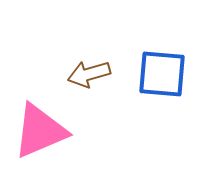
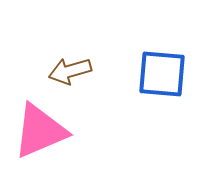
brown arrow: moved 19 px left, 3 px up
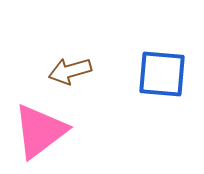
pink triangle: rotated 14 degrees counterclockwise
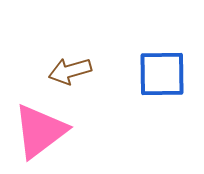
blue square: rotated 6 degrees counterclockwise
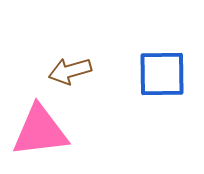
pink triangle: rotated 30 degrees clockwise
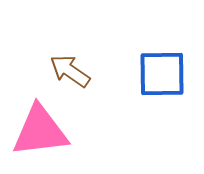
brown arrow: rotated 51 degrees clockwise
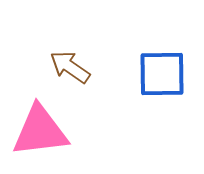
brown arrow: moved 4 px up
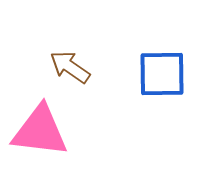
pink triangle: rotated 14 degrees clockwise
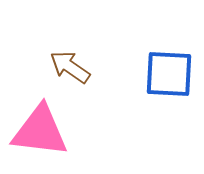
blue square: moved 7 px right; rotated 4 degrees clockwise
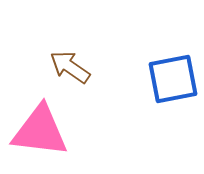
blue square: moved 4 px right, 5 px down; rotated 14 degrees counterclockwise
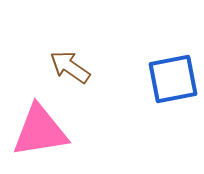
pink triangle: rotated 16 degrees counterclockwise
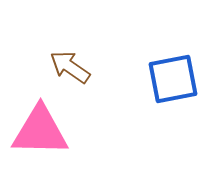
pink triangle: rotated 10 degrees clockwise
